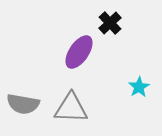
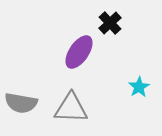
gray semicircle: moved 2 px left, 1 px up
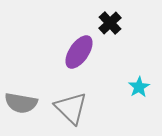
gray triangle: rotated 42 degrees clockwise
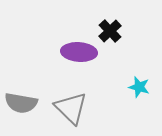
black cross: moved 8 px down
purple ellipse: rotated 60 degrees clockwise
cyan star: rotated 25 degrees counterclockwise
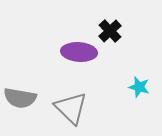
gray semicircle: moved 1 px left, 5 px up
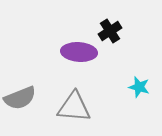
black cross: rotated 10 degrees clockwise
gray semicircle: rotated 32 degrees counterclockwise
gray triangle: moved 3 px right, 1 px up; rotated 39 degrees counterclockwise
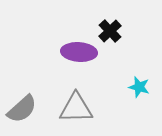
black cross: rotated 10 degrees counterclockwise
gray semicircle: moved 2 px right, 11 px down; rotated 20 degrees counterclockwise
gray triangle: moved 2 px right, 1 px down; rotated 6 degrees counterclockwise
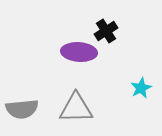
black cross: moved 4 px left; rotated 10 degrees clockwise
cyan star: moved 2 px right, 1 px down; rotated 30 degrees clockwise
gray semicircle: rotated 36 degrees clockwise
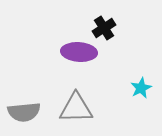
black cross: moved 2 px left, 3 px up
gray semicircle: moved 2 px right, 3 px down
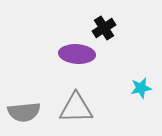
purple ellipse: moved 2 px left, 2 px down
cyan star: rotated 15 degrees clockwise
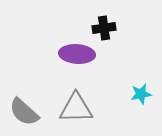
black cross: rotated 25 degrees clockwise
cyan star: moved 6 px down
gray semicircle: rotated 48 degrees clockwise
